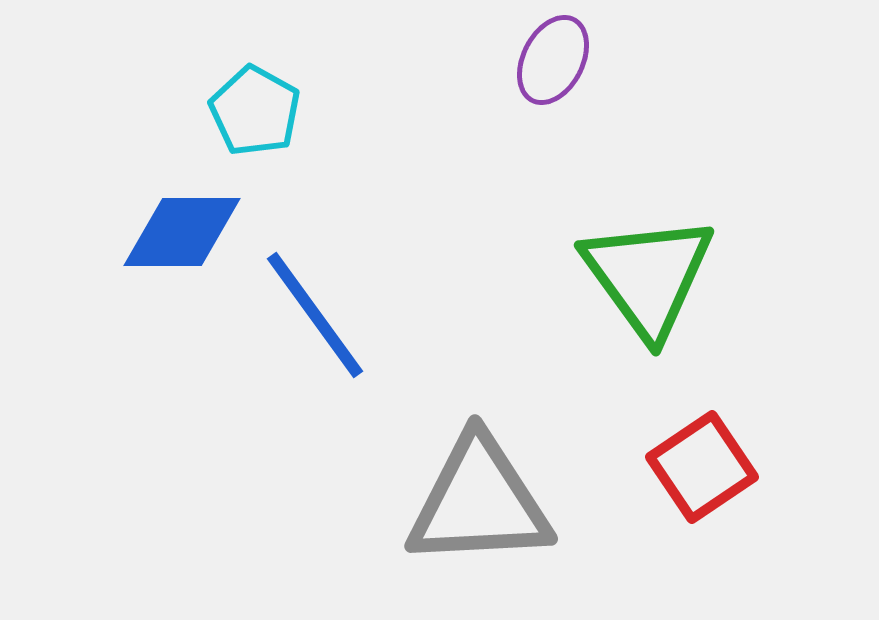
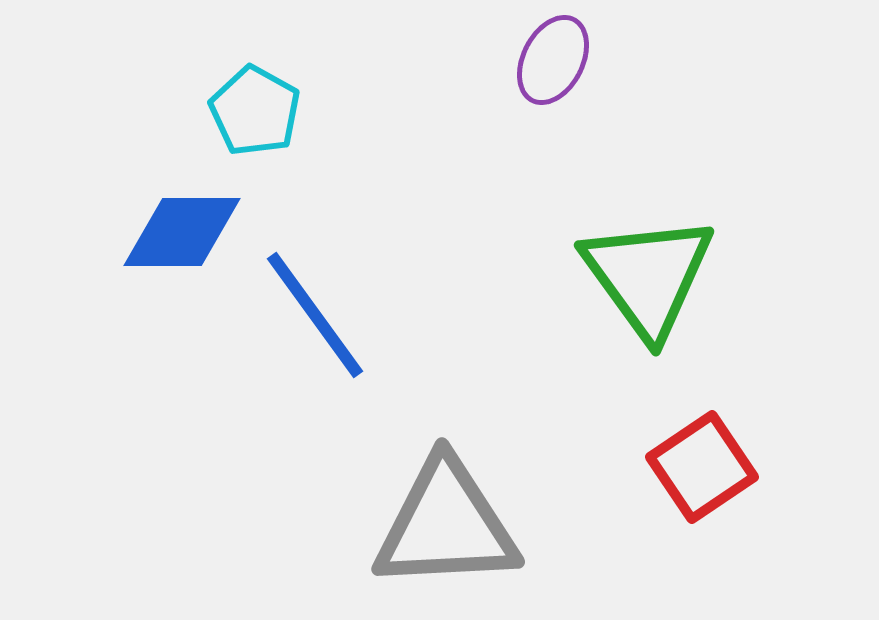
gray triangle: moved 33 px left, 23 px down
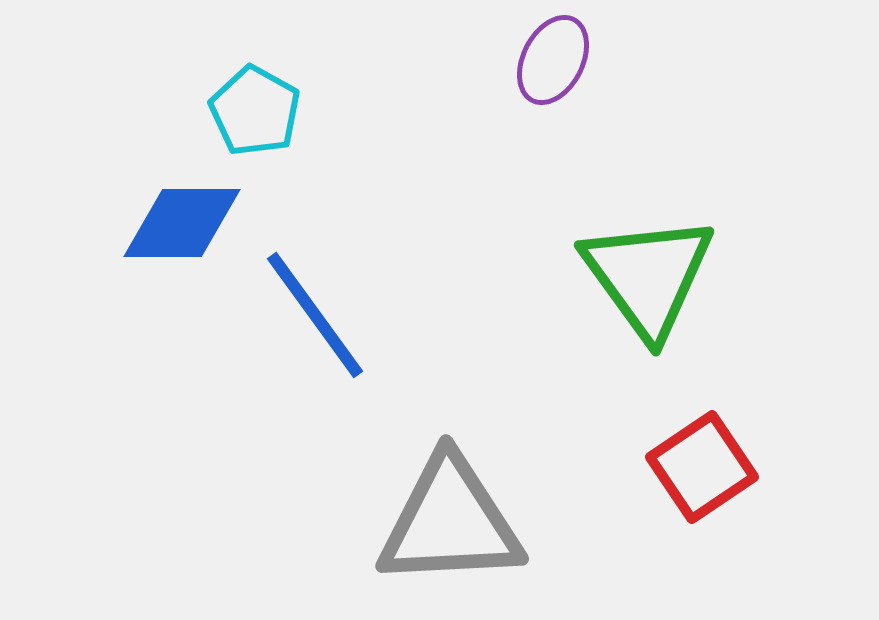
blue diamond: moved 9 px up
gray triangle: moved 4 px right, 3 px up
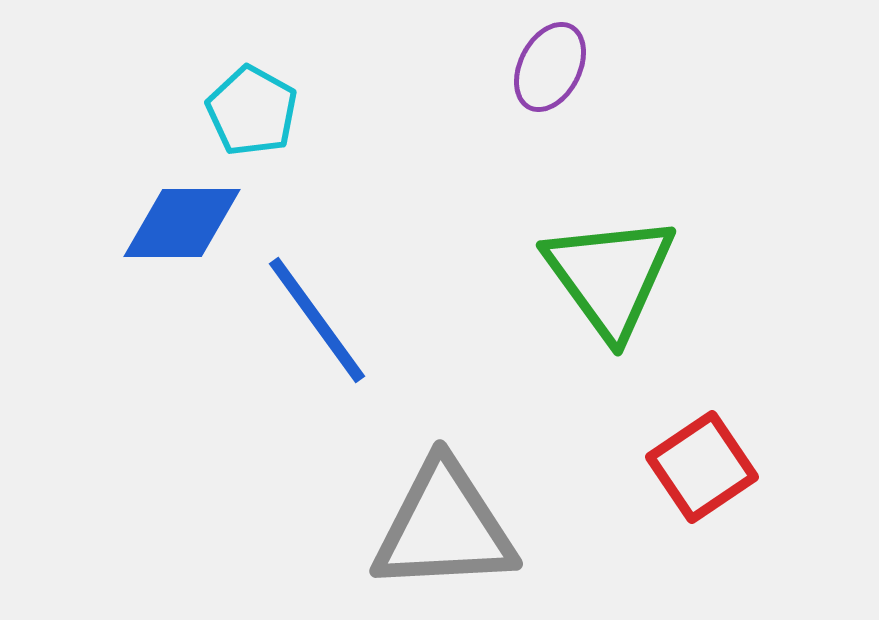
purple ellipse: moved 3 px left, 7 px down
cyan pentagon: moved 3 px left
green triangle: moved 38 px left
blue line: moved 2 px right, 5 px down
gray triangle: moved 6 px left, 5 px down
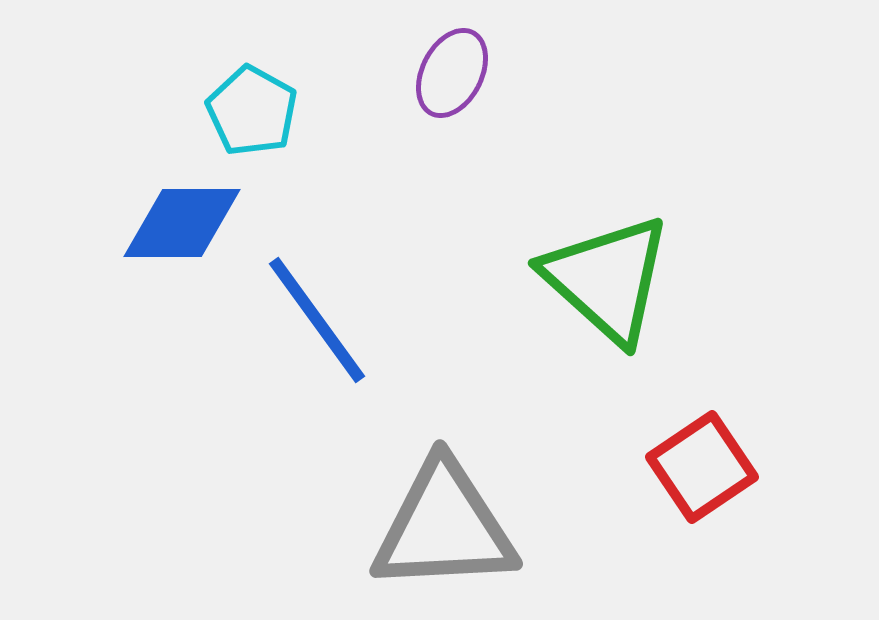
purple ellipse: moved 98 px left, 6 px down
green triangle: moved 3 px left, 3 px down; rotated 12 degrees counterclockwise
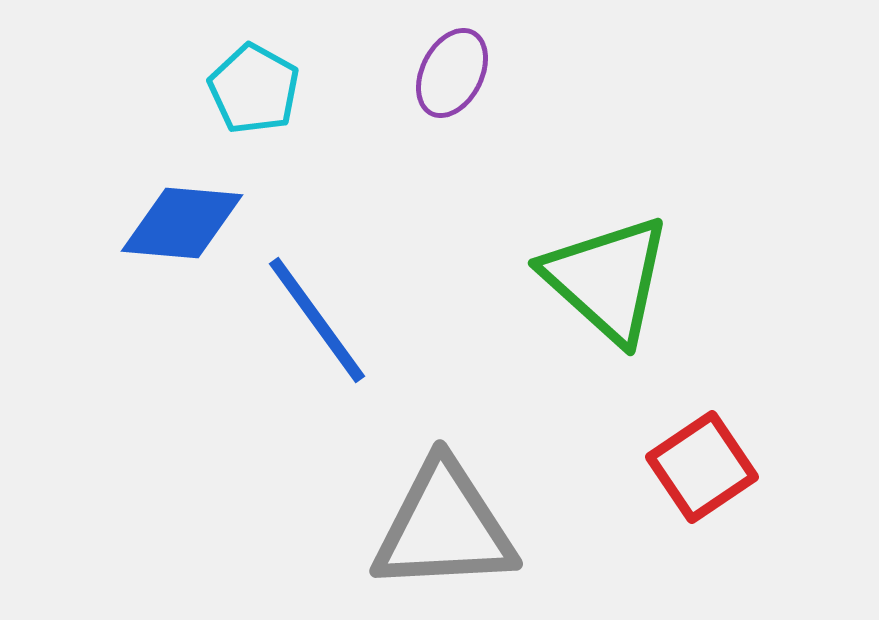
cyan pentagon: moved 2 px right, 22 px up
blue diamond: rotated 5 degrees clockwise
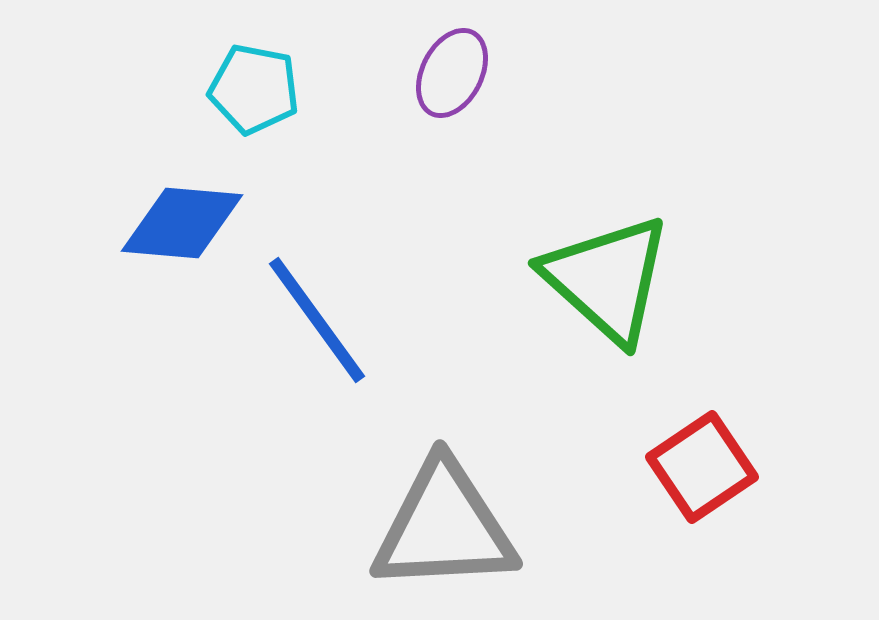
cyan pentagon: rotated 18 degrees counterclockwise
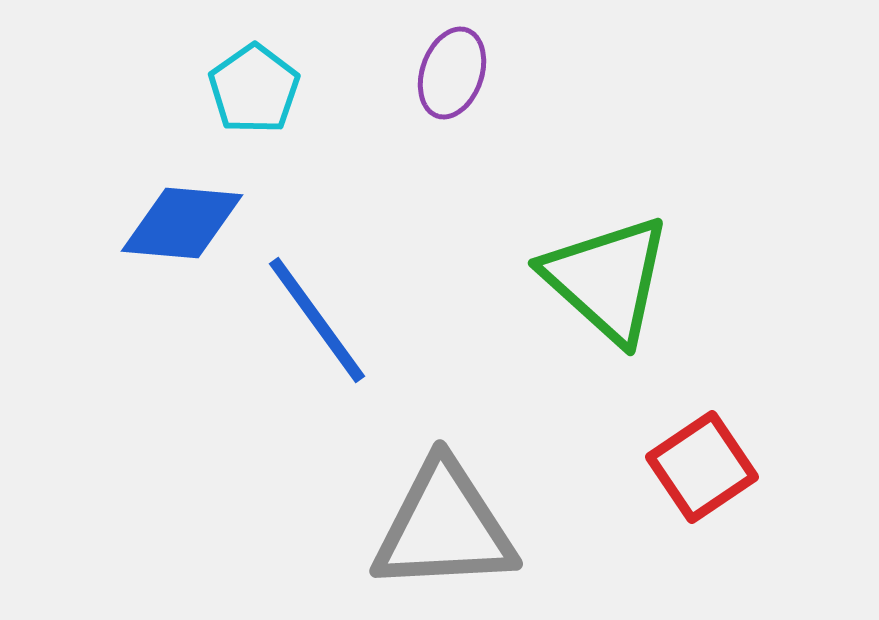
purple ellipse: rotated 8 degrees counterclockwise
cyan pentagon: rotated 26 degrees clockwise
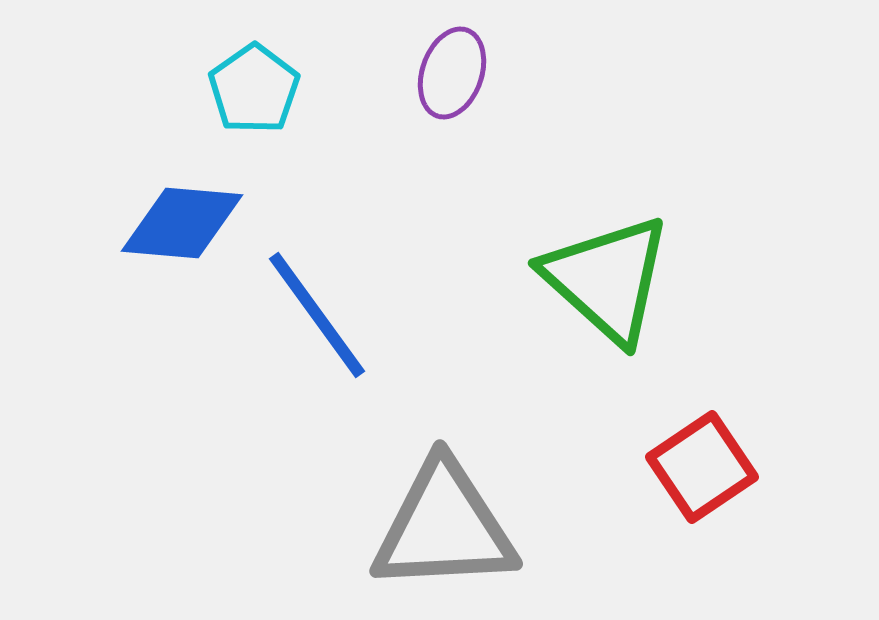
blue line: moved 5 px up
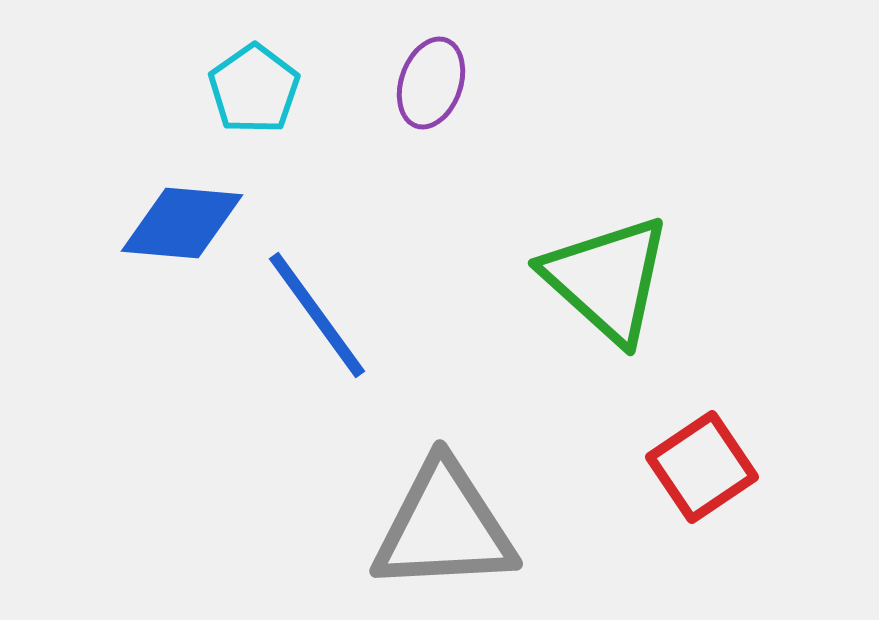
purple ellipse: moved 21 px left, 10 px down
